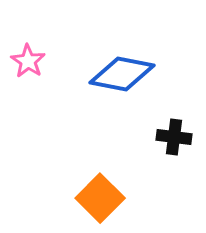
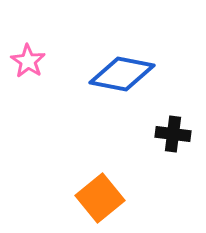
black cross: moved 1 px left, 3 px up
orange square: rotated 6 degrees clockwise
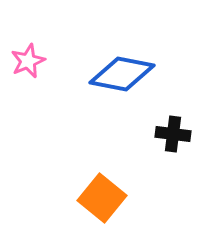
pink star: rotated 16 degrees clockwise
orange square: moved 2 px right; rotated 12 degrees counterclockwise
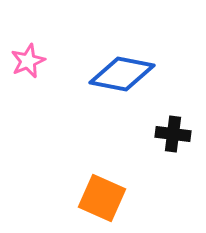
orange square: rotated 15 degrees counterclockwise
